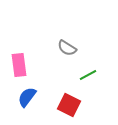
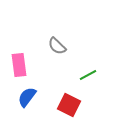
gray semicircle: moved 10 px left, 2 px up; rotated 12 degrees clockwise
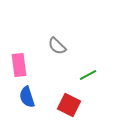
blue semicircle: rotated 55 degrees counterclockwise
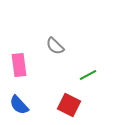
gray semicircle: moved 2 px left
blue semicircle: moved 8 px left, 8 px down; rotated 25 degrees counterclockwise
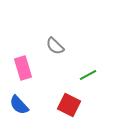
pink rectangle: moved 4 px right, 3 px down; rotated 10 degrees counterclockwise
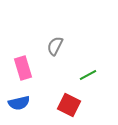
gray semicircle: rotated 72 degrees clockwise
blue semicircle: moved 2 px up; rotated 60 degrees counterclockwise
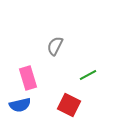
pink rectangle: moved 5 px right, 10 px down
blue semicircle: moved 1 px right, 2 px down
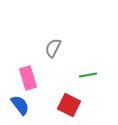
gray semicircle: moved 2 px left, 2 px down
green line: rotated 18 degrees clockwise
blue semicircle: rotated 115 degrees counterclockwise
